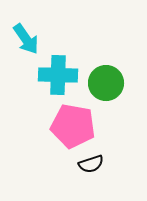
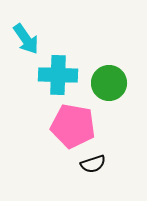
green circle: moved 3 px right
black semicircle: moved 2 px right
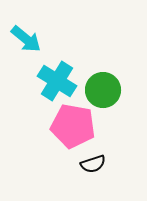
cyan arrow: rotated 16 degrees counterclockwise
cyan cross: moved 1 px left, 6 px down; rotated 30 degrees clockwise
green circle: moved 6 px left, 7 px down
